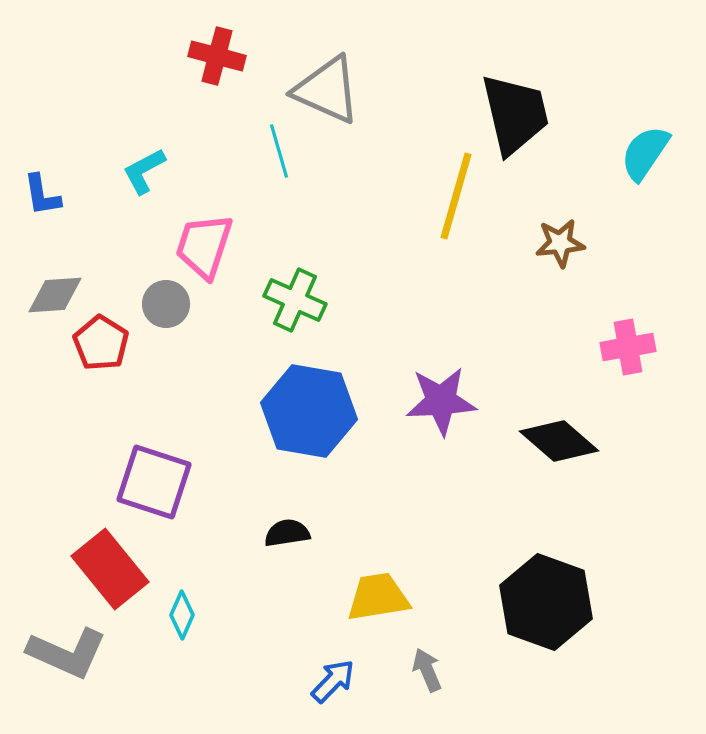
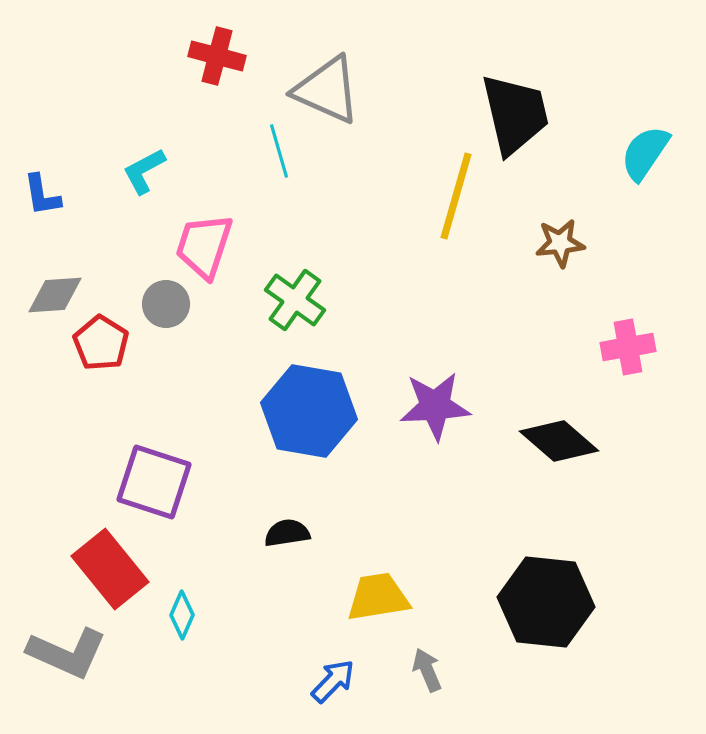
green cross: rotated 12 degrees clockwise
purple star: moved 6 px left, 5 px down
black hexagon: rotated 14 degrees counterclockwise
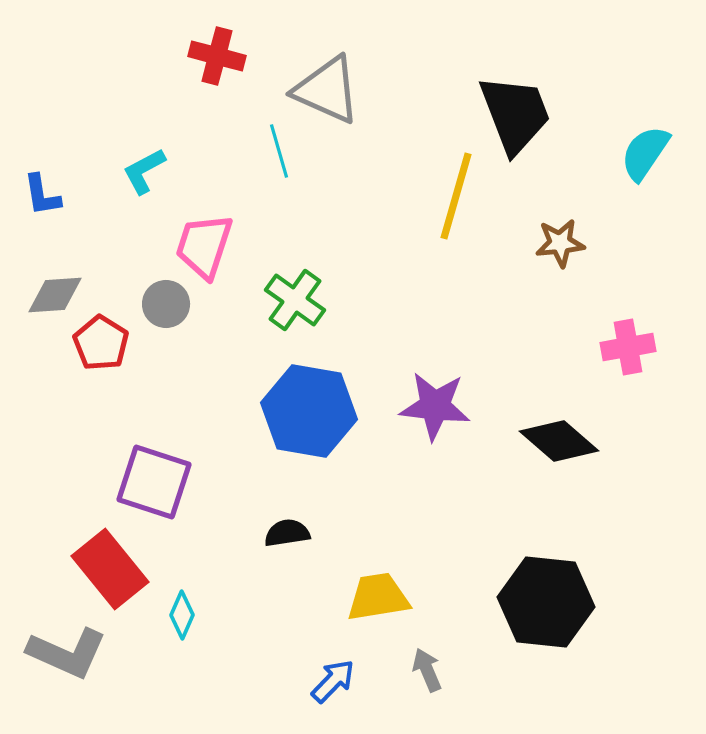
black trapezoid: rotated 8 degrees counterclockwise
purple star: rotated 10 degrees clockwise
